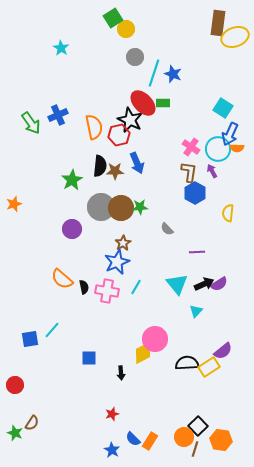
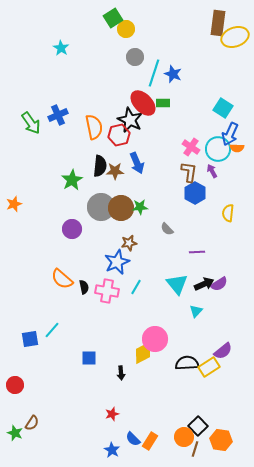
brown star at (123, 243): moved 6 px right; rotated 21 degrees clockwise
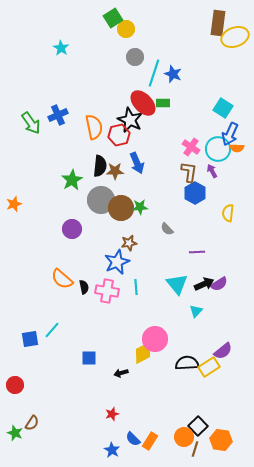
gray circle at (101, 207): moved 7 px up
cyan line at (136, 287): rotated 35 degrees counterclockwise
black arrow at (121, 373): rotated 80 degrees clockwise
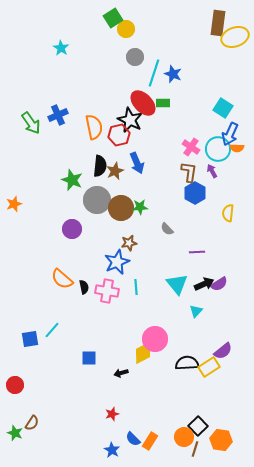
brown star at (115, 171): rotated 24 degrees counterclockwise
green star at (72, 180): rotated 20 degrees counterclockwise
gray circle at (101, 200): moved 4 px left
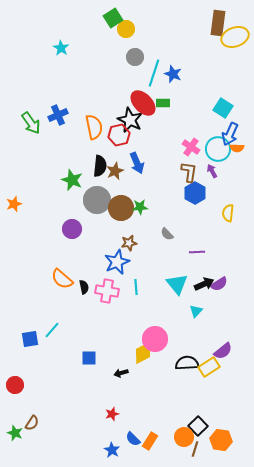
gray semicircle at (167, 229): moved 5 px down
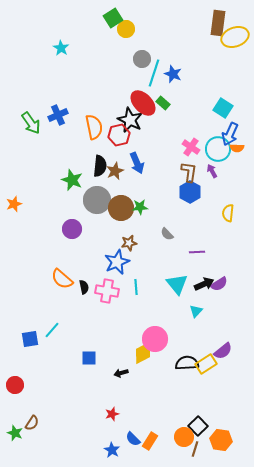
gray circle at (135, 57): moved 7 px right, 2 px down
green rectangle at (163, 103): rotated 40 degrees clockwise
blue hexagon at (195, 193): moved 5 px left, 1 px up
yellow rectangle at (209, 367): moved 3 px left, 3 px up
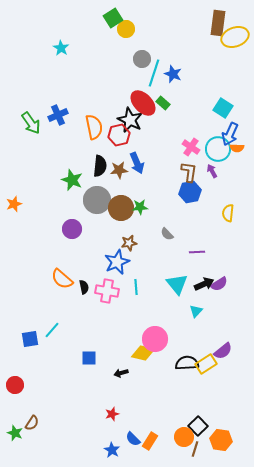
brown star at (115, 171): moved 4 px right, 1 px up; rotated 18 degrees clockwise
blue hexagon at (190, 192): rotated 20 degrees clockwise
yellow diamond at (143, 353): rotated 40 degrees clockwise
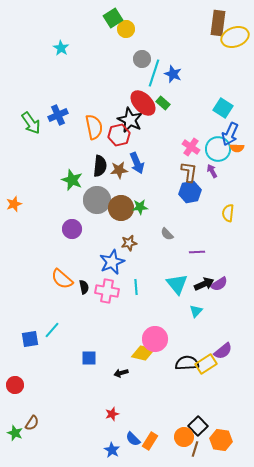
blue star at (117, 262): moved 5 px left
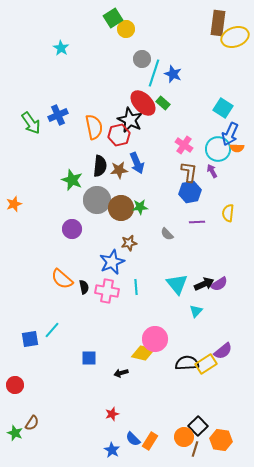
pink cross at (191, 147): moved 7 px left, 2 px up
purple line at (197, 252): moved 30 px up
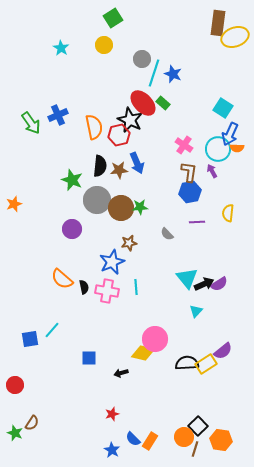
yellow circle at (126, 29): moved 22 px left, 16 px down
cyan triangle at (177, 284): moved 10 px right, 6 px up
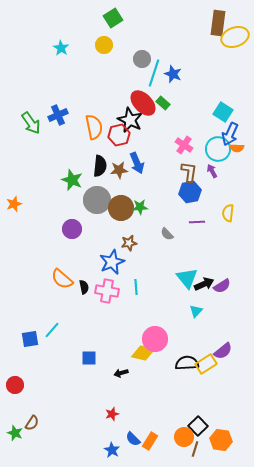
cyan square at (223, 108): moved 4 px down
purple semicircle at (219, 284): moved 3 px right, 2 px down
